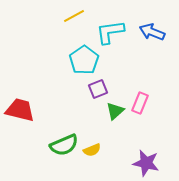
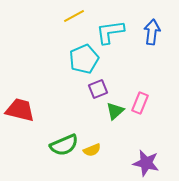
blue arrow: rotated 75 degrees clockwise
cyan pentagon: moved 1 px up; rotated 12 degrees clockwise
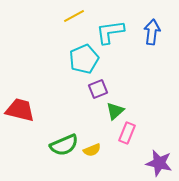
pink rectangle: moved 13 px left, 30 px down
purple star: moved 13 px right
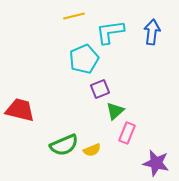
yellow line: rotated 15 degrees clockwise
purple square: moved 2 px right
purple star: moved 3 px left
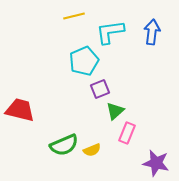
cyan pentagon: moved 2 px down
